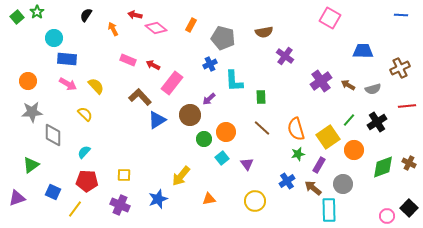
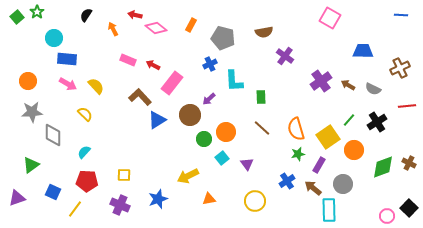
gray semicircle at (373, 89): rotated 42 degrees clockwise
yellow arrow at (181, 176): moved 7 px right; rotated 25 degrees clockwise
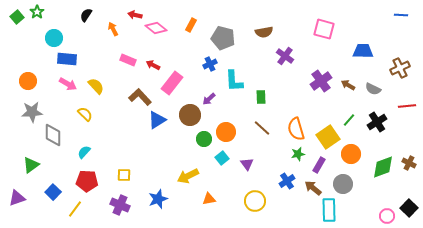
pink square at (330, 18): moved 6 px left, 11 px down; rotated 15 degrees counterclockwise
orange circle at (354, 150): moved 3 px left, 4 px down
blue square at (53, 192): rotated 21 degrees clockwise
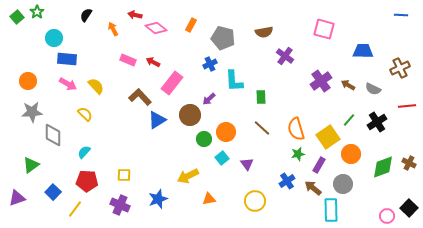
red arrow at (153, 65): moved 3 px up
cyan rectangle at (329, 210): moved 2 px right
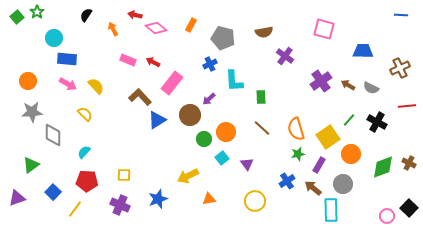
gray semicircle at (373, 89): moved 2 px left, 1 px up
black cross at (377, 122): rotated 30 degrees counterclockwise
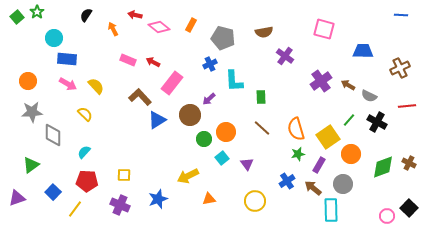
pink diamond at (156, 28): moved 3 px right, 1 px up
gray semicircle at (371, 88): moved 2 px left, 8 px down
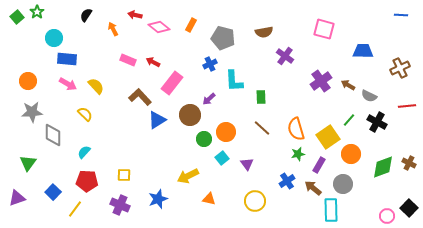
green triangle at (31, 165): moved 3 px left, 2 px up; rotated 18 degrees counterclockwise
orange triangle at (209, 199): rotated 24 degrees clockwise
